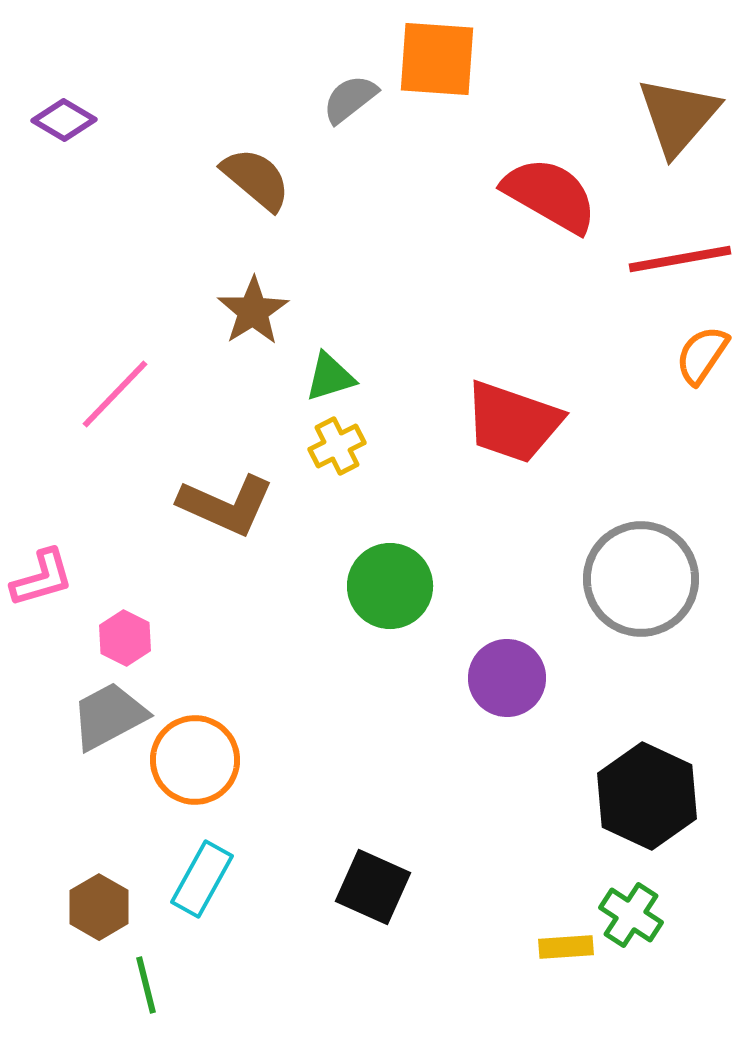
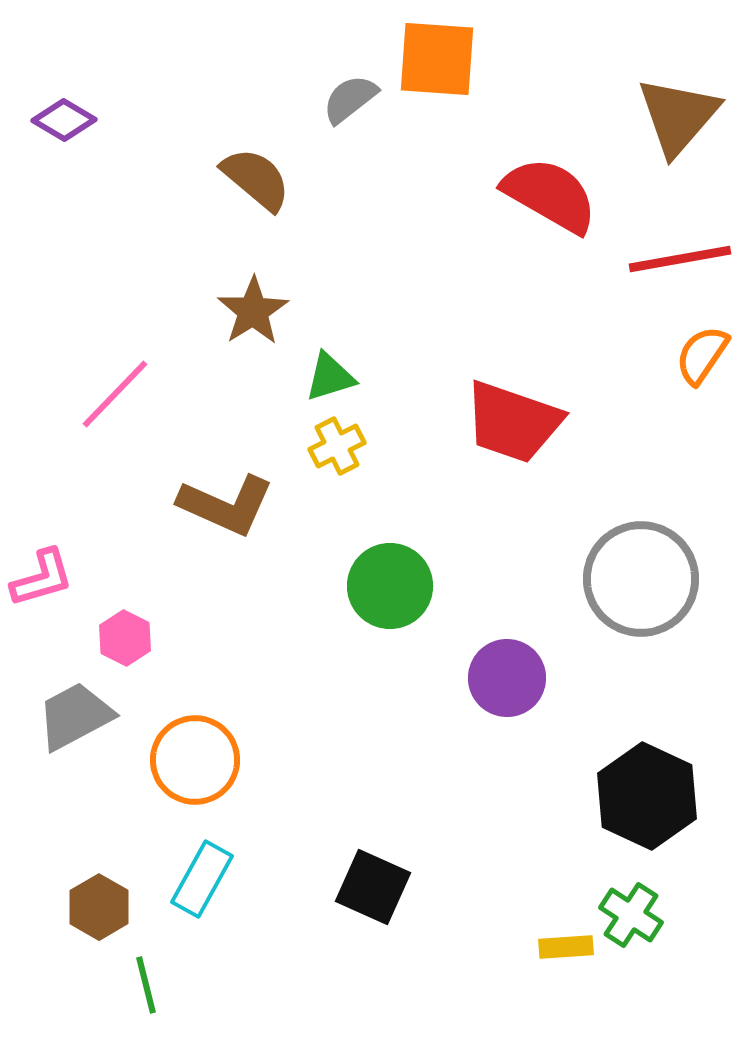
gray trapezoid: moved 34 px left
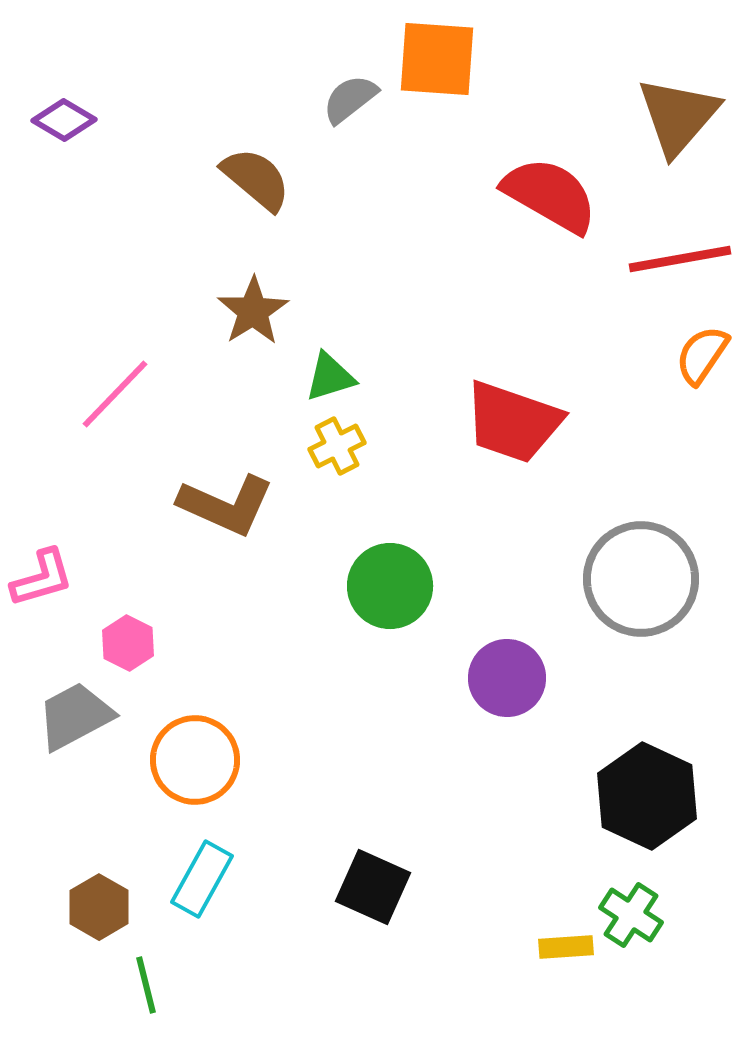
pink hexagon: moved 3 px right, 5 px down
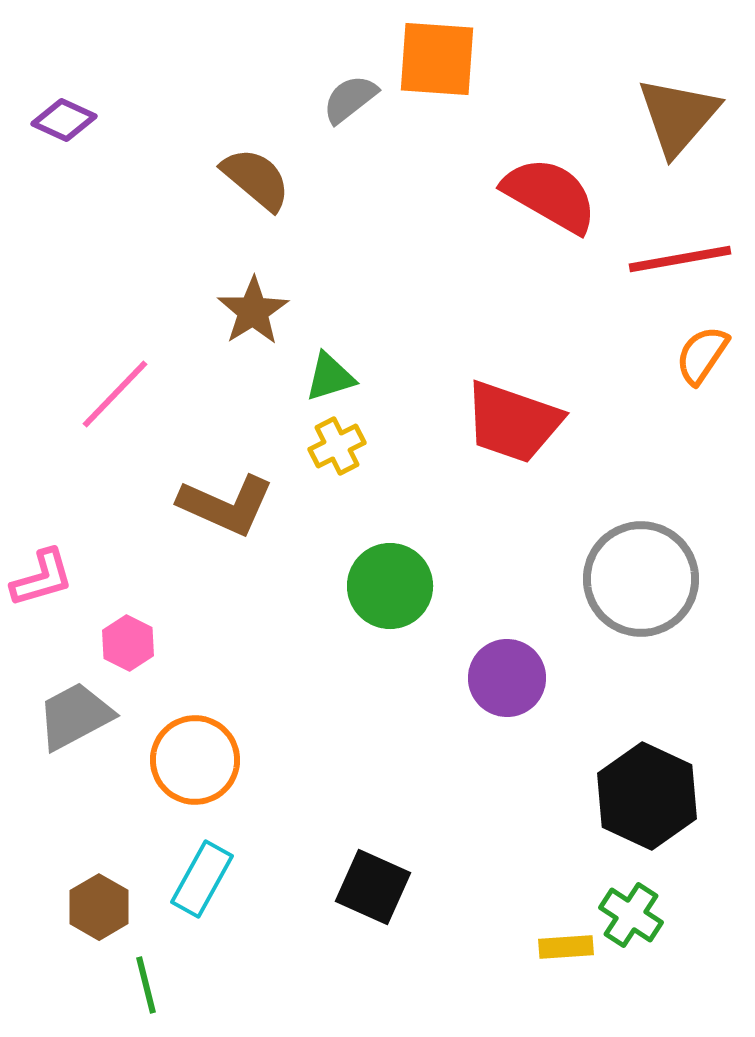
purple diamond: rotated 6 degrees counterclockwise
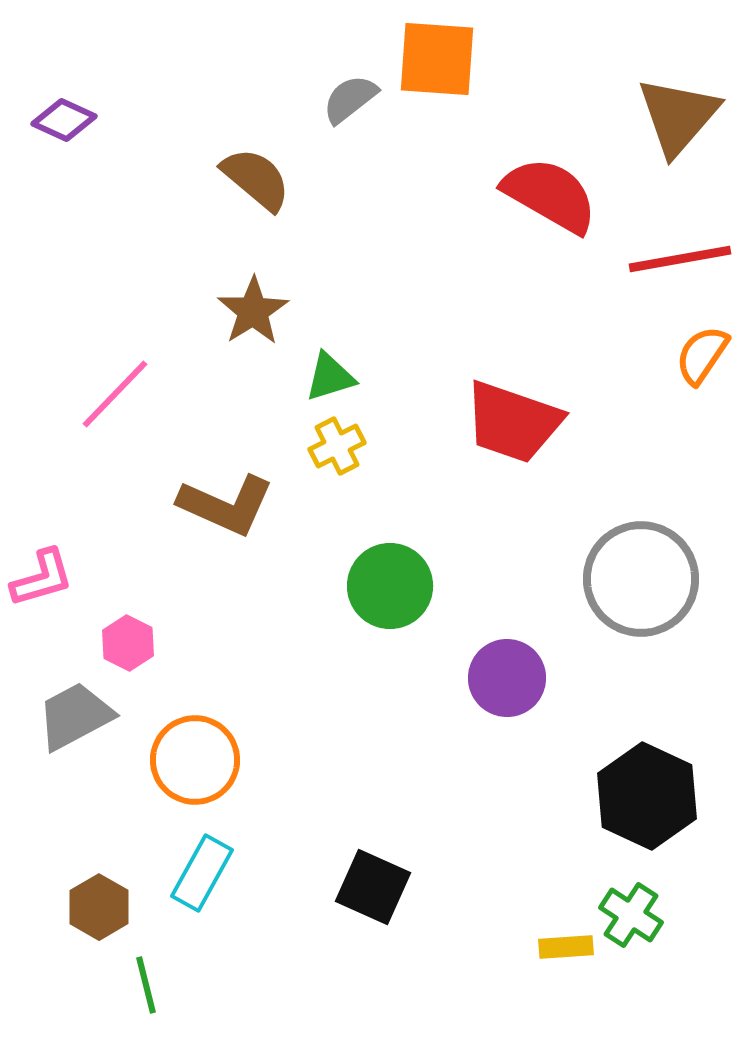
cyan rectangle: moved 6 px up
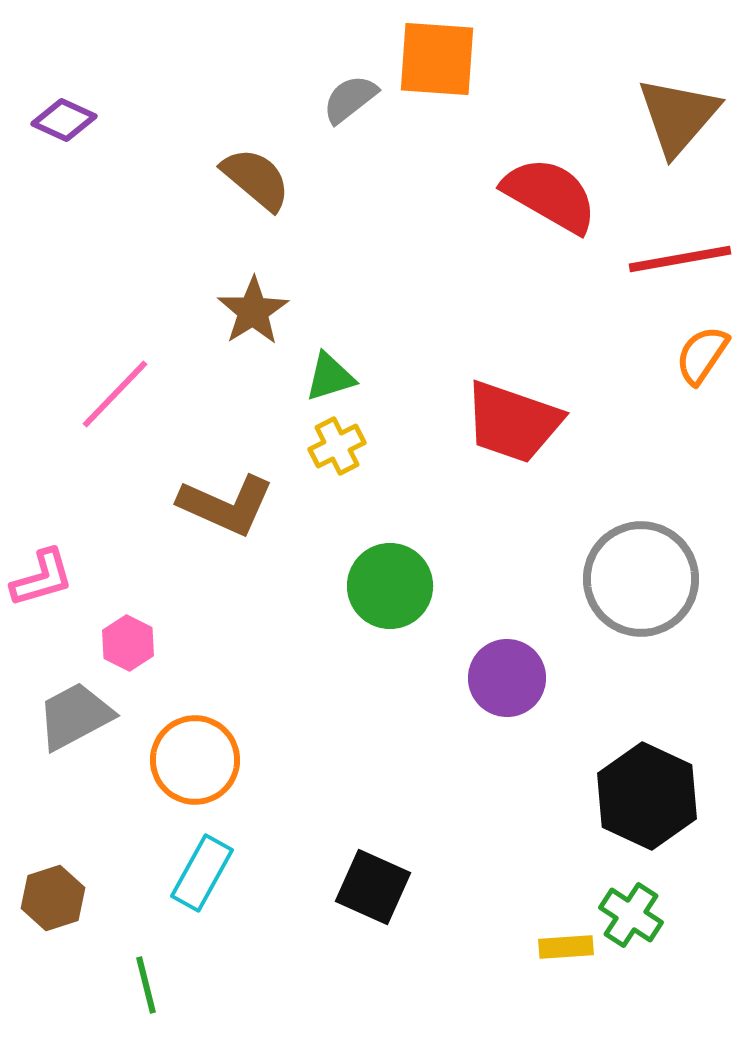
brown hexagon: moved 46 px left, 9 px up; rotated 12 degrees clockwise
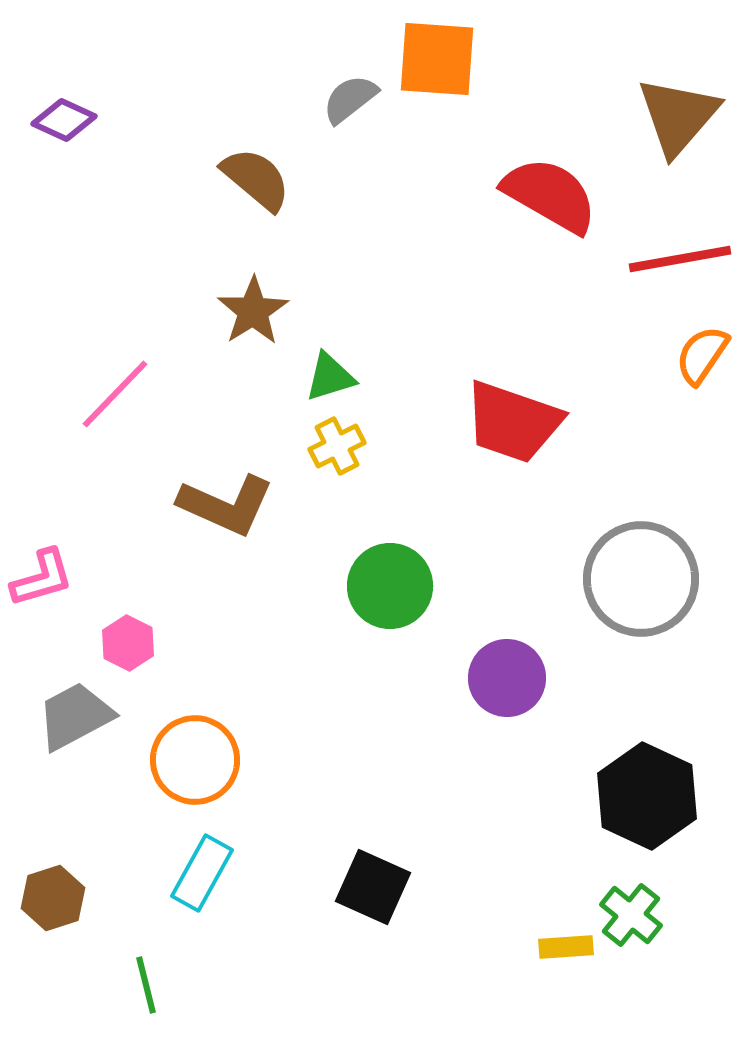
green cross: rotated 6 degrees clockwise
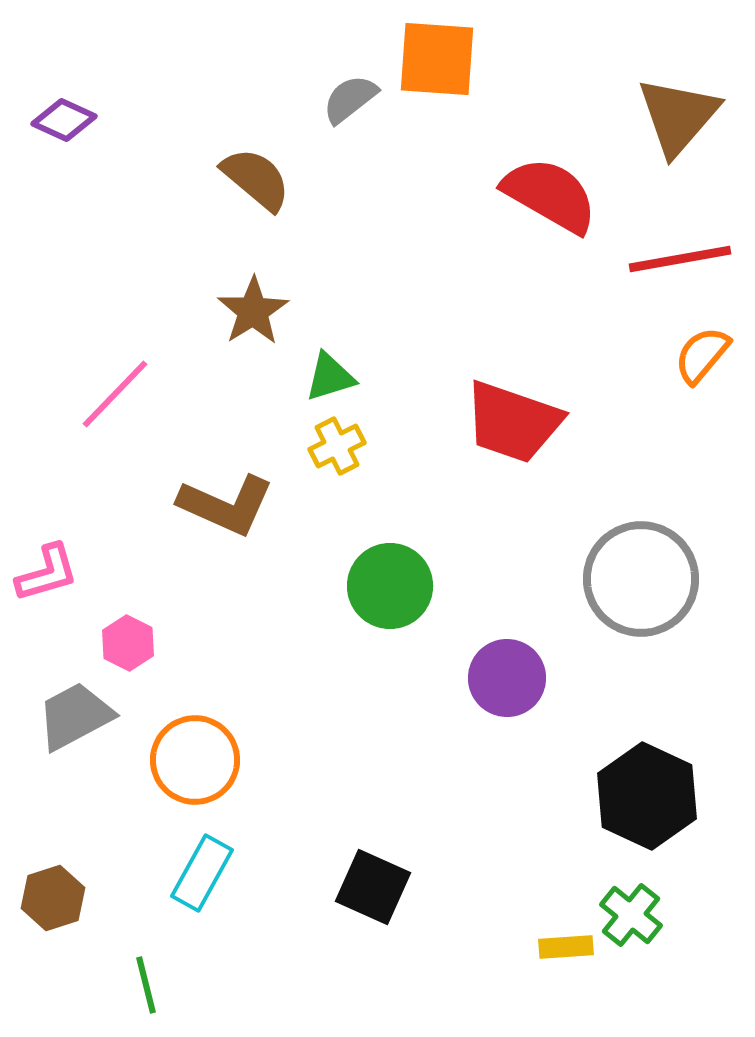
orange semicircle: rotated 6 degrees clockwise
pink L-shape: moved 5 px right, 5 px up
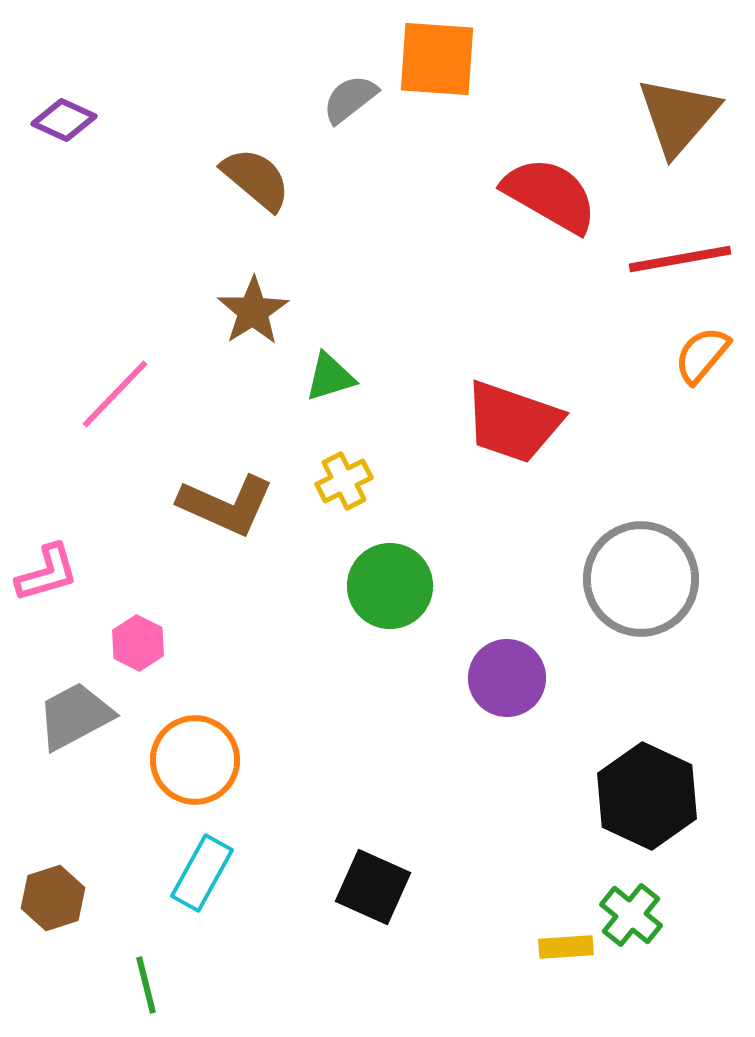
yellow cross: moved 7 px right, 35 px down
pink hexagon: moved 10 px right
